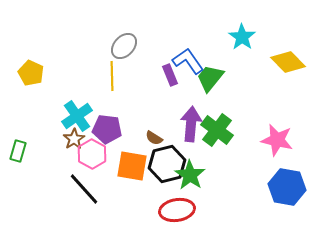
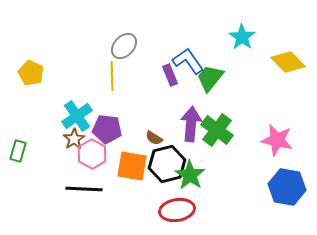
black line: rotated 45 degrees counterclockwise
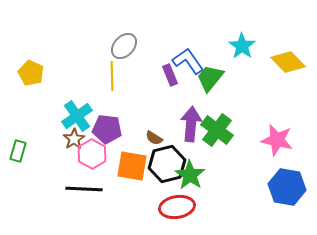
cyan star: moved 9 px down
red ellipse: moved 3 px up
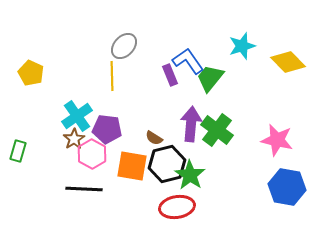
cyan star: rotated 20 degrees clockwise
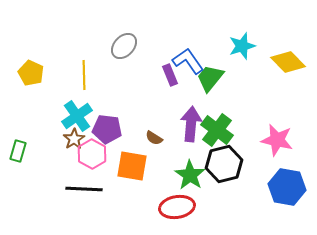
yellow line: moved 28 px left, 1 px up
black hexagon: moved 57 px right
